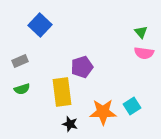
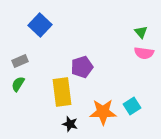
green semicircle: moved 4 px left, 5 px up; rotated 140 degrees clockwise
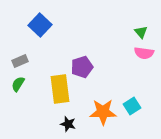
yellow rectangle: moved 2 px left, 3 px up
black star: moved 2 px left
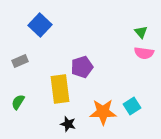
green semicircle: moved 18 px down
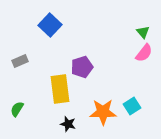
blue square: moved 10 px right
green triangle: moved 2 px right
pink semicircle: rotated 60 degrees counterclockwise
green semicircle: moved 1 px left, 7 px down
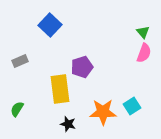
pink semicircle: rotated 18 degrees counterclockwise
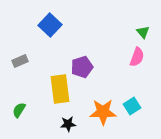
pink semicircle: moved 7 px left, 4 px down
green semicircle: moved 2 px right, 1 px down
black star: rotated 21 degrees counterclockwise
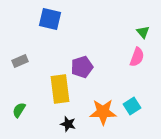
blue square: moved 6 px up; rotated 30 degrees counterclockwise
black star: rotated 21 degrees clockwise
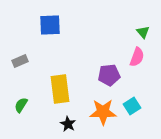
blue square: moved 6 px down; rotated 15 degrees counterclockwise
purple pentagon: moved 27 px right, 8 px down; rotated 10 degrees clockwise
green semicircle: moved 2 px right, 5 px up
black star: rotated 14 degrees clockwise
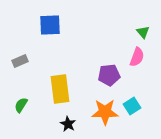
orange star: moved 2 px right
